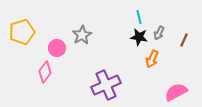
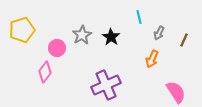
yellow pentagon: moved 2 px up
black star: moved 28 px left; rotated 24 degrees clockwise
pink semicircle: rotated 85 degrees clockwise
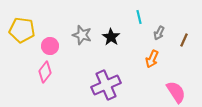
yellow pentagon: rotated 25 degrees clockwise
gray star: rotated 24 degrees counterclockwise
pink circle: moved 7 px left, 2 px up
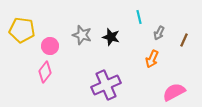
black star: rotated 18 degrees counterclockwise
pink semicircle: moved 2 px left; rotated 85 degrees counterclockwise
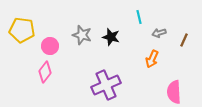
gray arrow: rotated 48 degrees clockwise
pink semicircle: rotated 65 degrees counterclockwise
